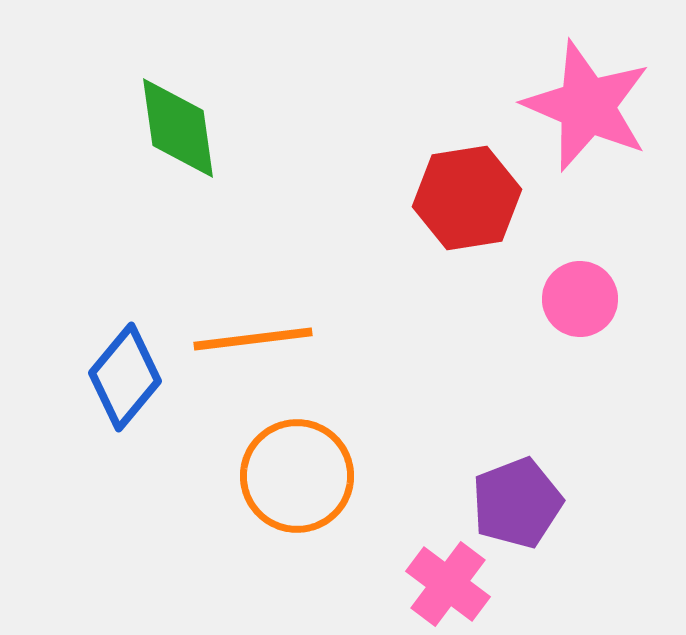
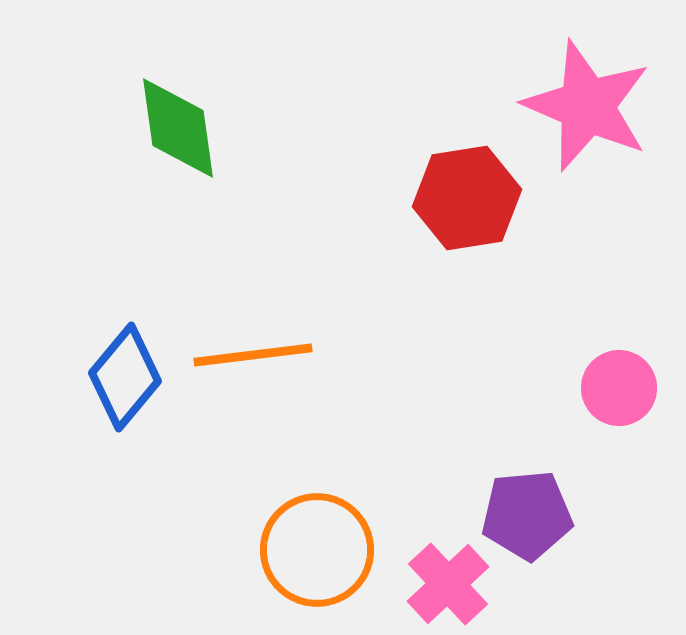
pink circle: moved 39 px right, 89 px down
orange line: moved 16 px down
orange circle: moved 20 px right, 74 px down
purple pentagon: moved 10 px right, 12 px down; rotated 16 degrees clockwise
pink cross: rotated 10 degrees clockwise
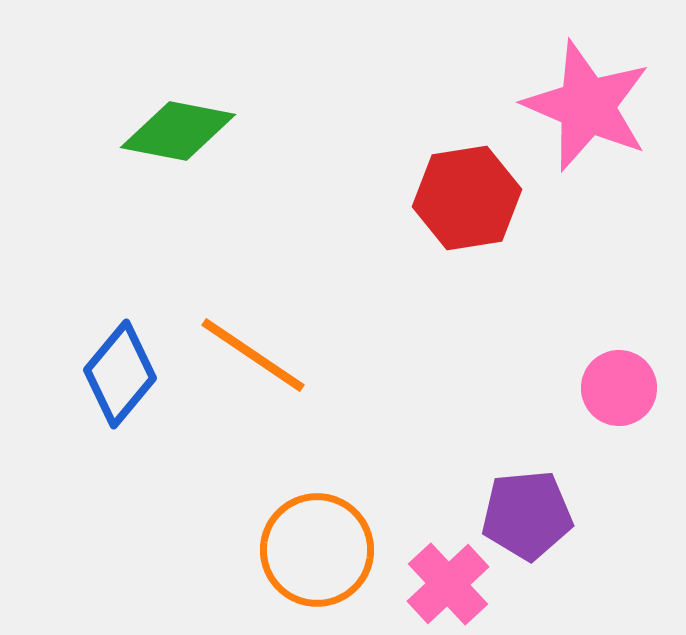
green diamond: moved 3 px down; rotated 71 degrees counterclockwise
orange line: rotated 41 degrees clockwise
blue diamond: moved 5 px left, 3 px up
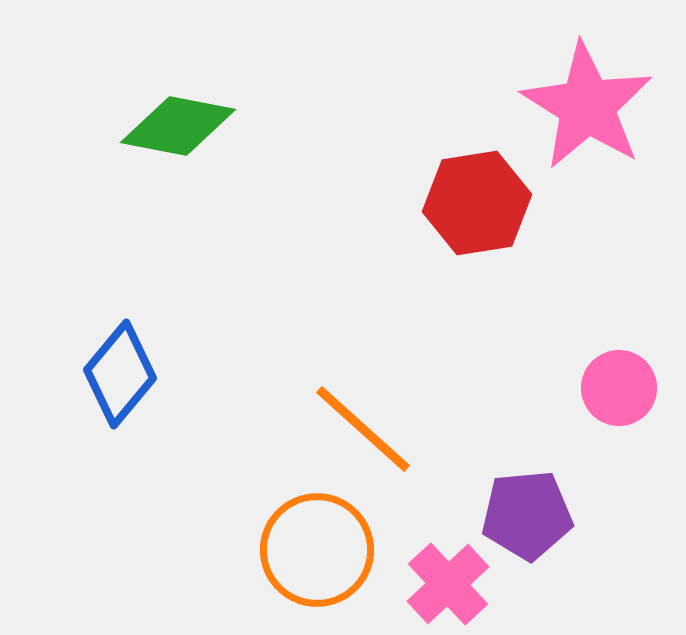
pink star: rotated 9 degrees clockwise
green diamond: moved 5 px up
red hexagon: moved 10 px right, 5 px down
orange line: moved 110 px right, 74 px down; rotated 8 degrees clockwise
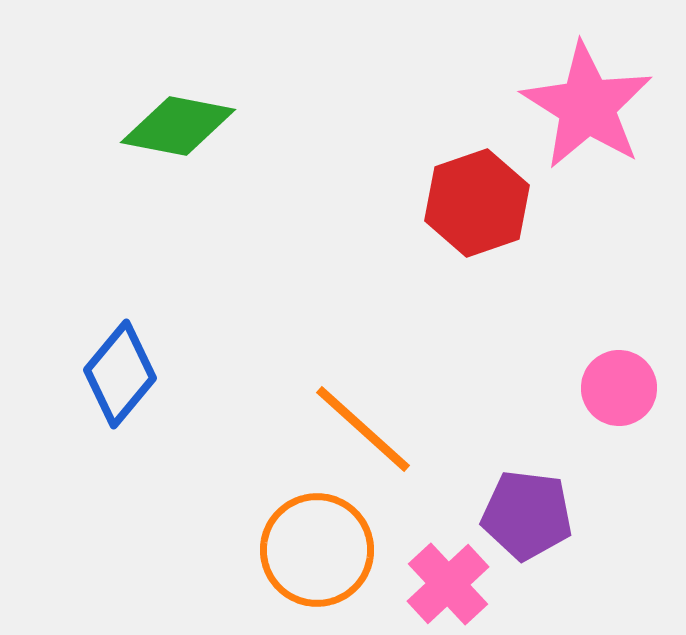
red hexagon: rotated 10 degrees counterclockwise
purple pentagon: rotated 12 degrees clockwise
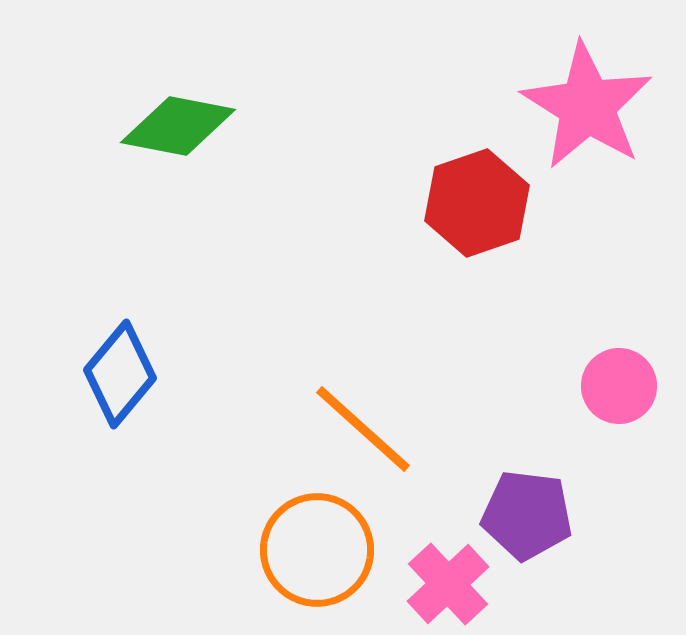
pink circle: moved 2 px up
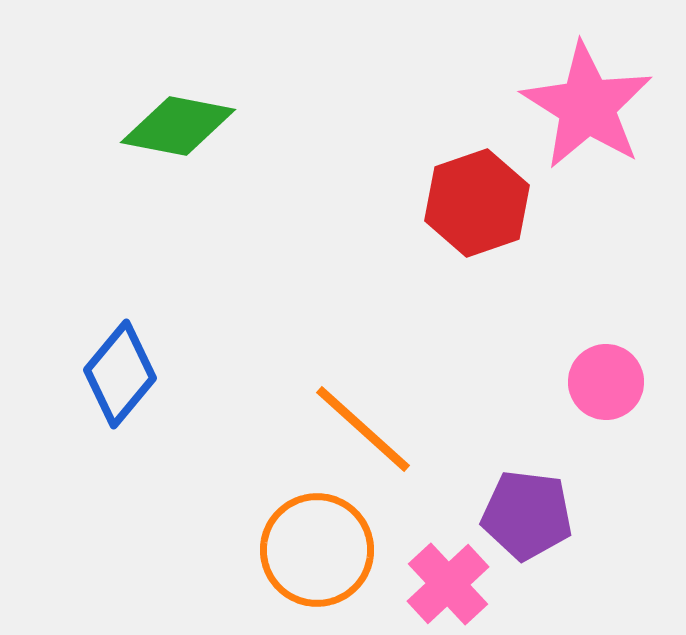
pink circle: moved 13 px left, 4 px up
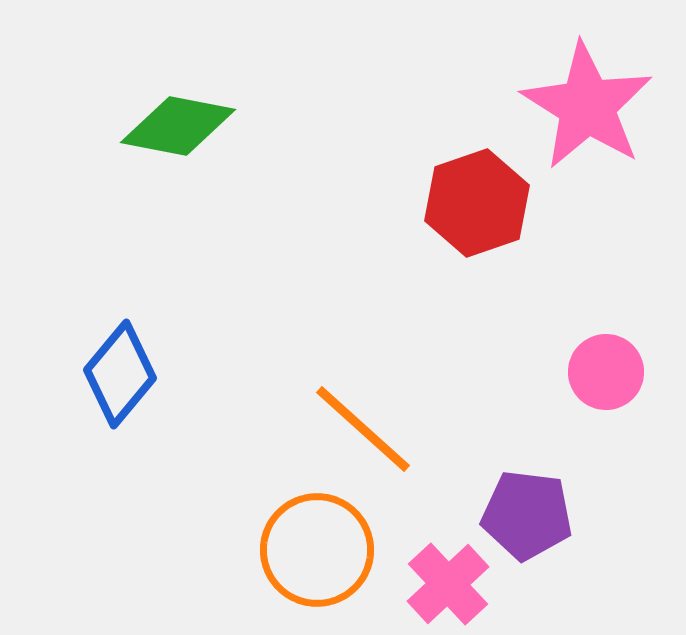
pink circle: moved 10 px up
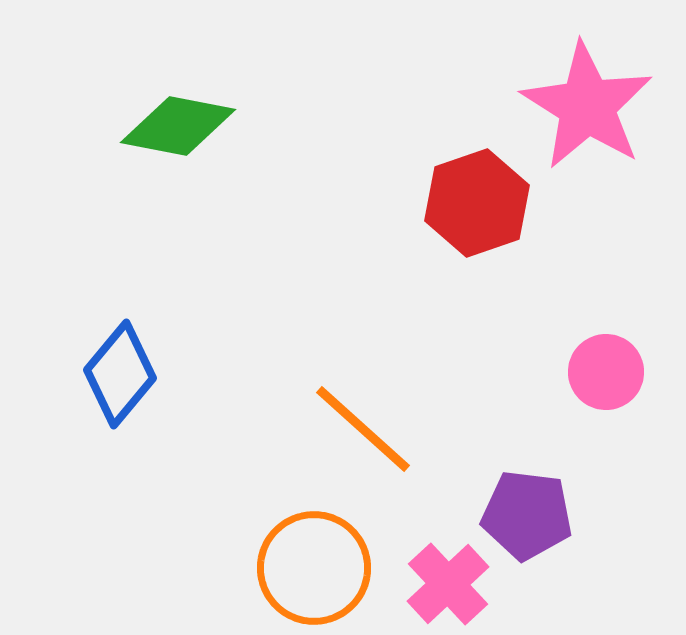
orange circle: moved 3 px left, 18 px down
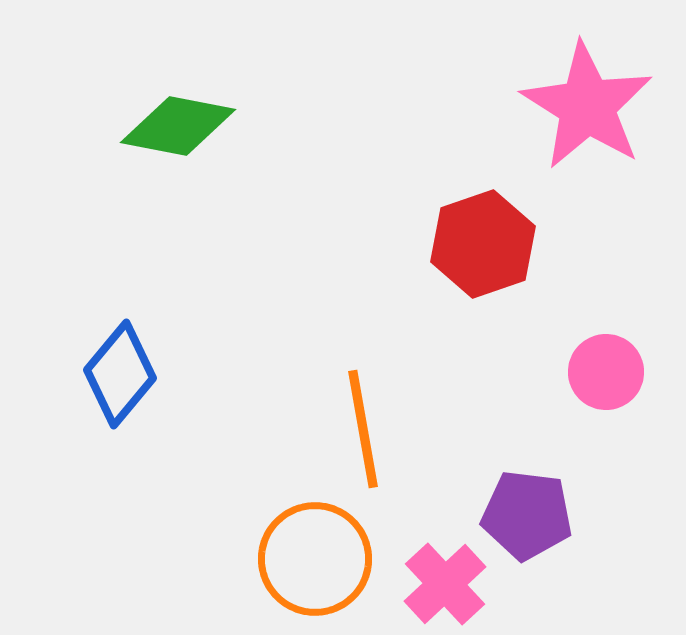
red hexagon: moved 6 px right, 41 px down
orange line: rotated 38 degrees clockwise
orange circle: moved 1 px right, 9 px up
pink cross: moved 3 px left
